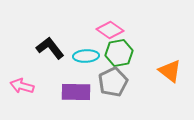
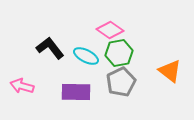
cyan ellipse: rotated 30 degrees clockwise
gray pentagon: moved 8 px right
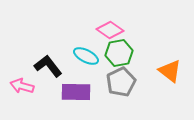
black L-shape: moved 2 px left, 18 px down
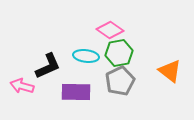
cyan ellipse: rotated 20 degrees counterclockwise
black L-shape: rotated 104 degrees clockwise
gray pentagon: moved 1 px left, 1 px up
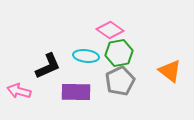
pink arrow: moved 3 px left, 5 px down
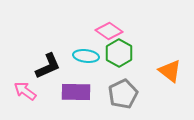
pink diamond: moved 1 px left, 1 px down
green hexagon: rotated 20 degrees counterclockwise
gray pentagon: moved 3 px right, 13 px down
pink arrow: moved 6 px right; rotated 20 degrees clockwise
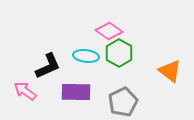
gray pentagon: moved 8 px down
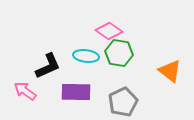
green hexagon: rotated 20 degrees counterclockwise
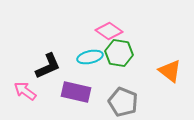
cyan ellipse: moved 4 px right, 1 px down; rotated 20 degrees counterclockwise
purple rectangle: rotated 12 degrees clockwise
gray pentagon: rotated 24 degrees counterclockwise
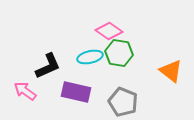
orange triangle: moved 1 px right
